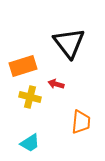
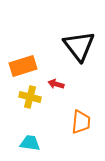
black triangle: moved 10 px right, 3 px down
cyan trapezoid: rotated 140 degrees counterclockwise
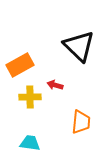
black triangle: rotated 8 degrees counterclockwise
orange rectangle: moved 3 px left, 1 px up; rotated 12 degrees counterclockwise
red arrow: moved 1 px left, 1 px down
yellow cross: rotated 15 degrees counterclockwise
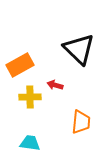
black triangle: moved 3 px down
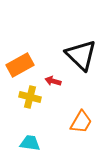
black triangle: moved 2 px right, 6 px down
red arrow: moved 2 px left, 4 px up
yellow cross: rotated 15 degrees clockwise
orange trapezoid: rotated 25 degrees clockwise
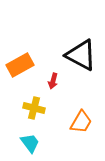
black triangle: rotated 16 degrees counterclockwise
red arrow: rotated 91 degrees counterclockwise
yellow cross: moved 4 px right, 11 px down
cyan trapezoid: rotated 45 degrees clockwise
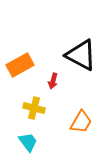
cyan trapezoid: moved 2 px left, 1 px up
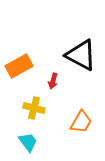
orange rectangle: moved 1 px left, 1 px down
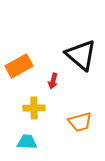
black triangle: rotated 12 degrees clockwise
yellow cross: rotated 15 degrees counterclockwise
orange trapezoid: moved 1 px left; rotated 45 degrees clockwise
cyan trapezoid: moved 1 px left; rotated 50 degrees counterclockwise
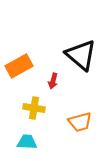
yellow cross: rotated 10 degrees clockwise
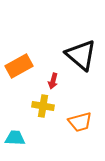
yellow cross: moved 9 px right, 2 px up
cyan trapezoid: moved 12 px left, 4 px up
